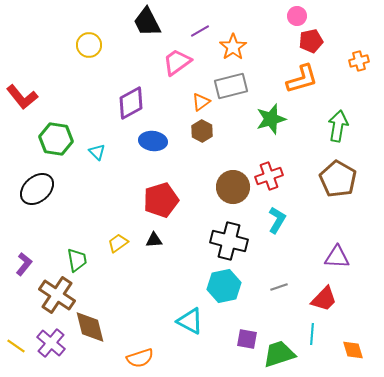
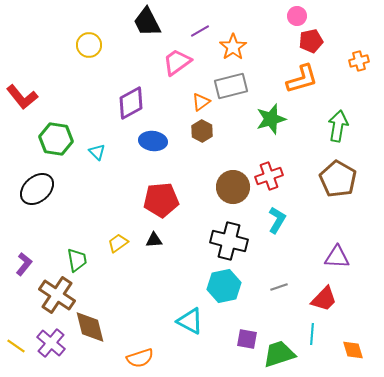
red pentagon at (161, 200): rotated 12 degrees clockwise
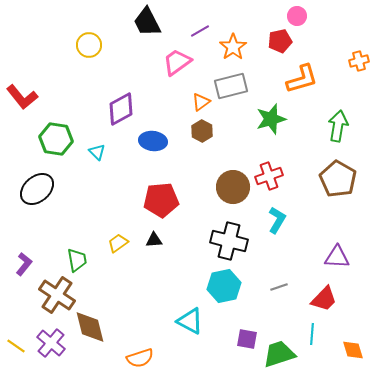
red pentagon at (311, 41): moved 31 px left
purple diamond at (131, 103): moved 10 px left, 6 px down
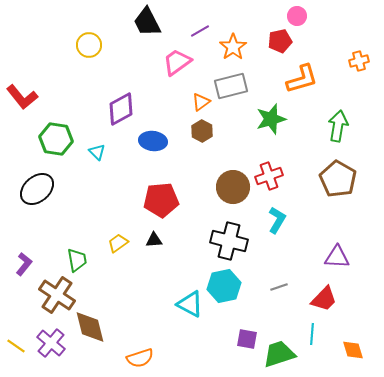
cyan triangle at (190, 321): moved 17 px up
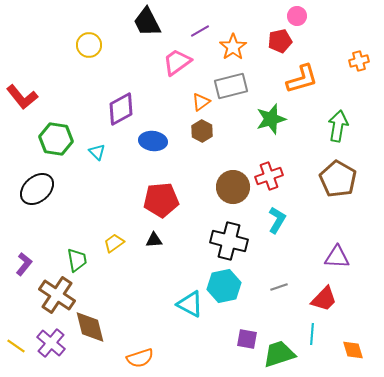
yellow trapezoid at (118, 243): moved 4 px left
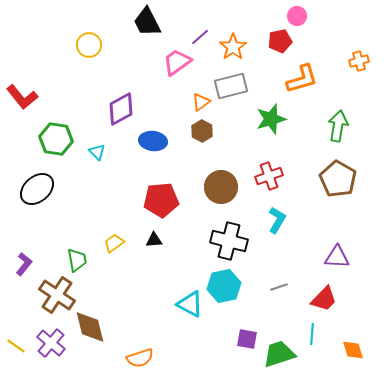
purple line at (200, 31): moved 6 px down; rotated 12 degrees counterclockwise
brown circle at (233, 187): moved 12 px left
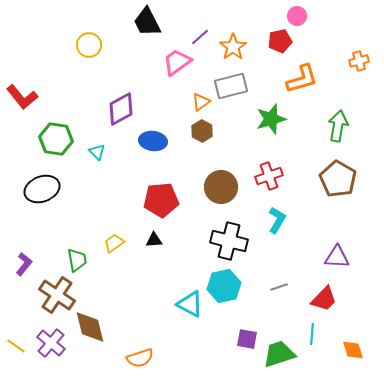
black ellipse at (37, 189): moved 5 px right; rotated 20 degrees clockwise
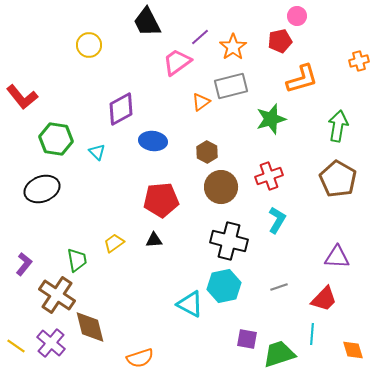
brown hexagon at (202, 131): moved 5 px right, 21 px down
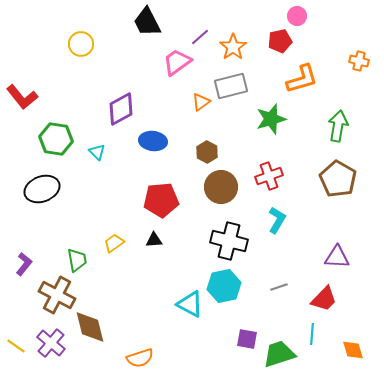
yellow circle at (89, 45): moved 8 px left, 1 px up
orange cross at (359, 61): rotated 30 degrees clockwise
brown cross at (57, 295): rotated 6 degrees counterclockwise
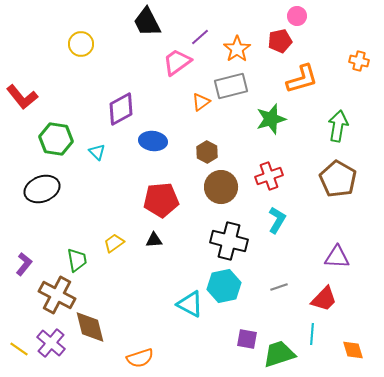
orange star at (233, 47): moved 4 px right, 2 px down
yellow line at (16, 346): moved 3 px right, 3 px down
